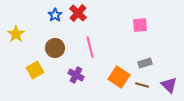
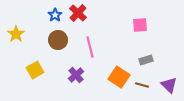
brown circle: moved 3 px right, 8 px up
gray rectangle: moved 1 px right, 3 px up
purple cross: rotated 21 degrees clockwise
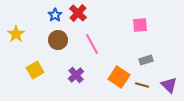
pink line: moved 2 px right, 3 px up; rotated 15 degrees counterclockwise
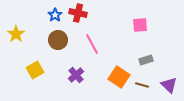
red cross: rotated 30 degrees counterclockwise
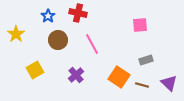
blue star: moved 7 px left, 1 px down
purple triangle: moved 2 px up
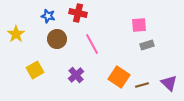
blue star: rotated 24 degrees counterclockwise
pink square: moved 1 px left
brown circle: moved 1 px left, 1 px up
gray rectangle: moved 1 px right, 15 px up
brown line: rotated 32 degrees counterclockwise
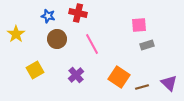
brown line: moved 2 px down
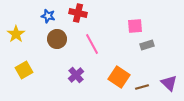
pink square: moved 4 px left, 1 px down
yellow square: moved 11 px left
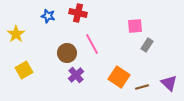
brown circle: moved 10 px right, 14 px down
gray rectangle: rotated 40 degrees counterclockwise
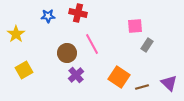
blue star: rotated 16 degrees counterclockwise
